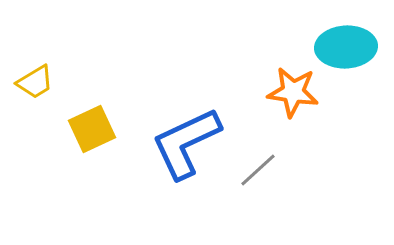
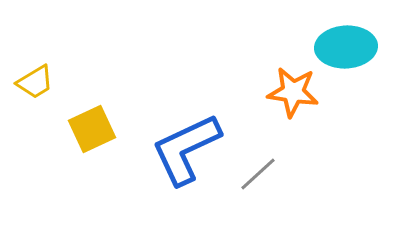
blue L-shape: moved 6 px down
gray line: moved 4 px down
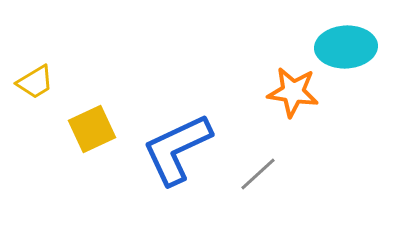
blue L-shape: moved 9 px left
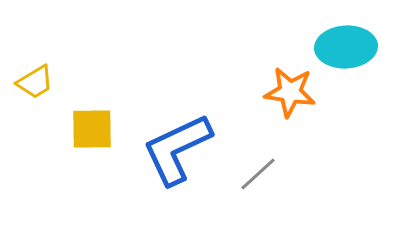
orange star: moved 3 px left
yellow square: rotated 24 degrees clockwise
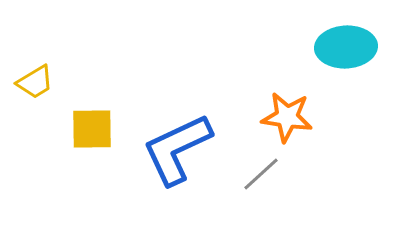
orange star: moved 3 px left, 25 px down
gray line: moved 3 px right
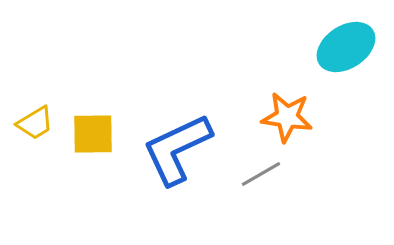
cyan ellipse: rotated 30 degrees counterclockwise
yellow trapezoid: moved 41 px down
yellow square: moved 1 px right, 5 px down
gray line: rotated 12 degrees clockwise
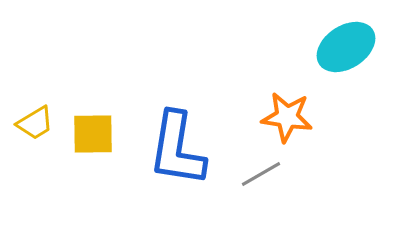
blue L-shape: rotated 56 degrees counterclockwise
